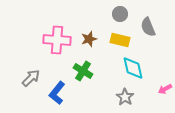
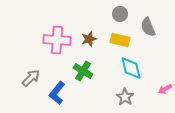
cyan diamond: moved 2 px left
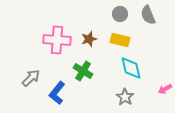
gray semicircle: moved 12 px up
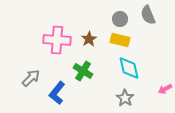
gray circle: moved 5 px down
brown star: rotated 14 degrees counterclockwise
cyan diamond: moved 2 px left
gray star: moved 1 px down
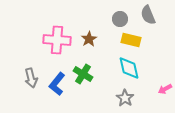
yellow rectangle: moved 11 px right
green cross: moved 3 px down
gray arrow: rotated 120 degrees clockwise
blue L-shape: moved 9 px up
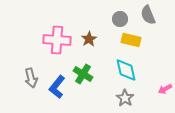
cyan diamond: moved 3 px left, 2 px down
blue L-shape: moved 3 px down
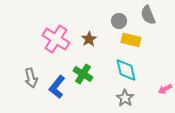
gray circle: moved 1 px left, 2 px down
pink cross: moved 1 px left, 1 px up; rotated 28 degrees clockwise
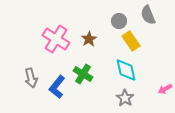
yellow rectangle: moved 1 px down; rotated 42 degrees clockwise
